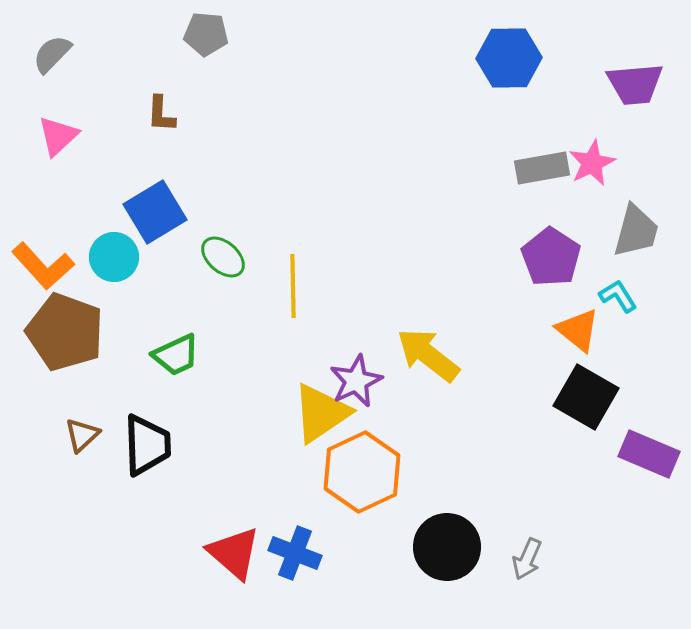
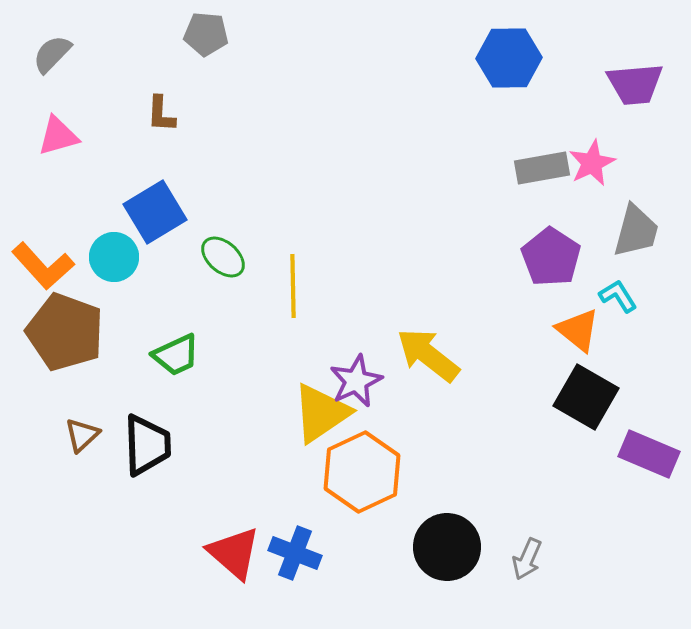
pink triangle: rotated 27 degrees clockwise
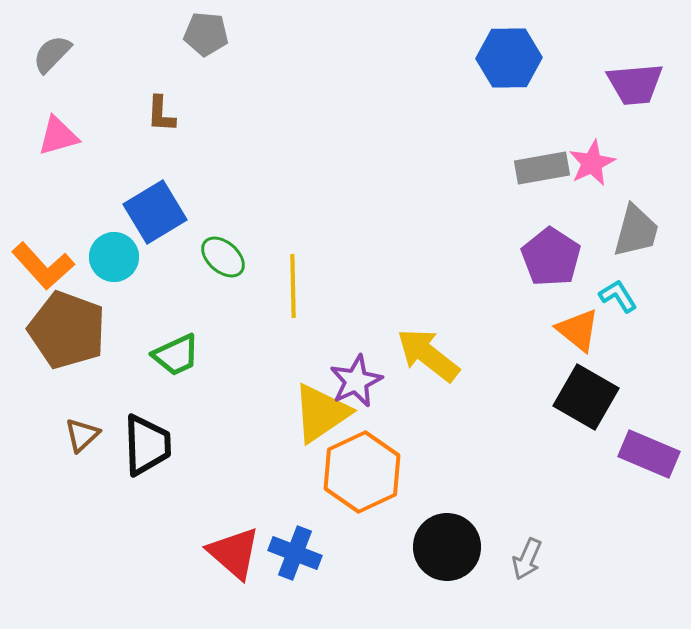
brown pentagon: moved 2 px right, 2 px up
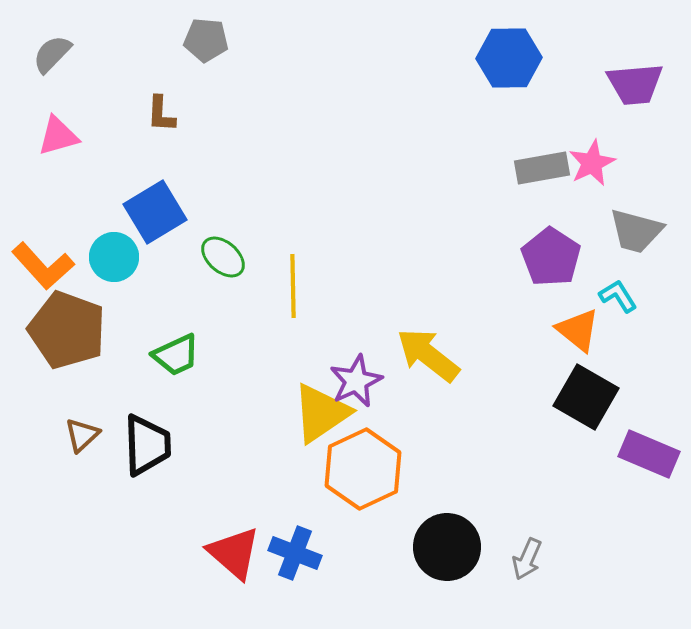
gray pentagon: moved 6 px down
gray trapezoid: rotated 90 degrees clockwise
orange hexagon: moved 1 px right, 3 px up
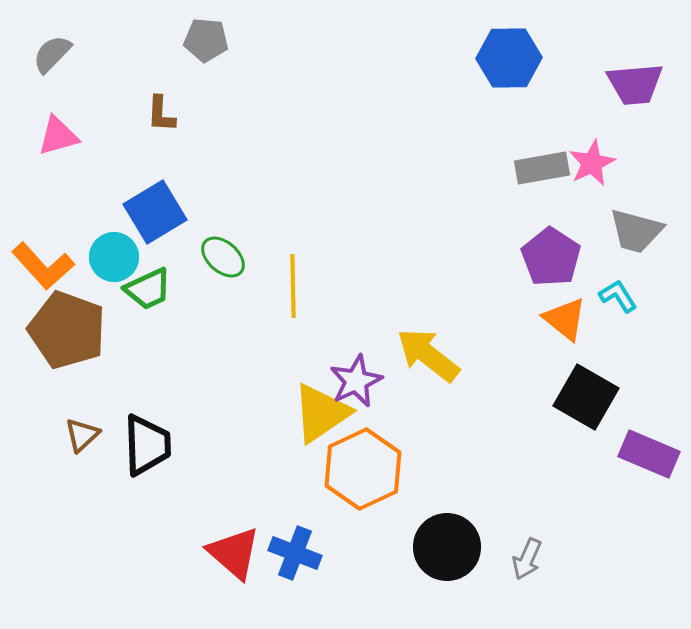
orange triangle: moved 13 px left, 11 px up
green trapezoid: moved 28 px left, 66 px up
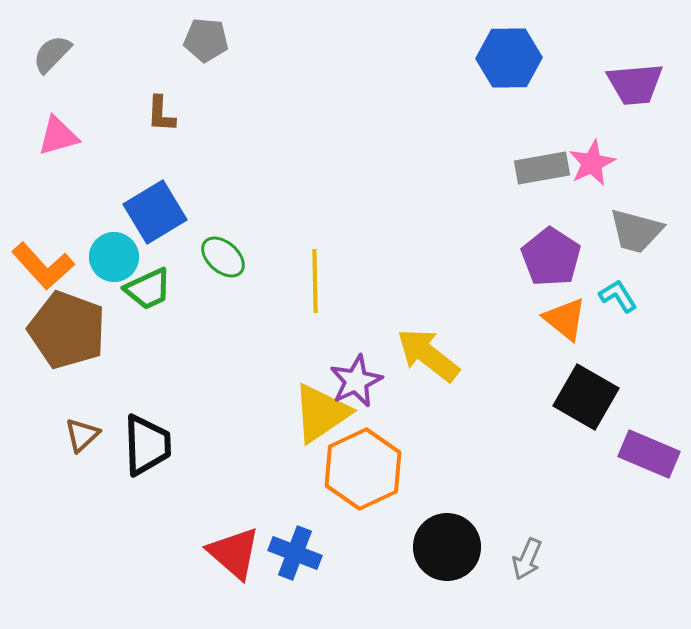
yellow line: moved 22 px right, 5 px up
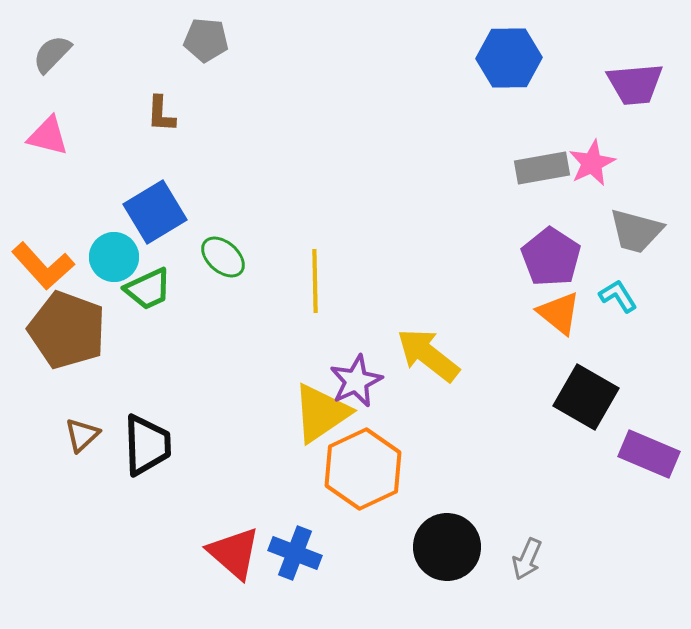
pink triangle: moved 10 px left; rotated 30 degrees clockwise
orange triangle: moved 6 px left, 6 px up
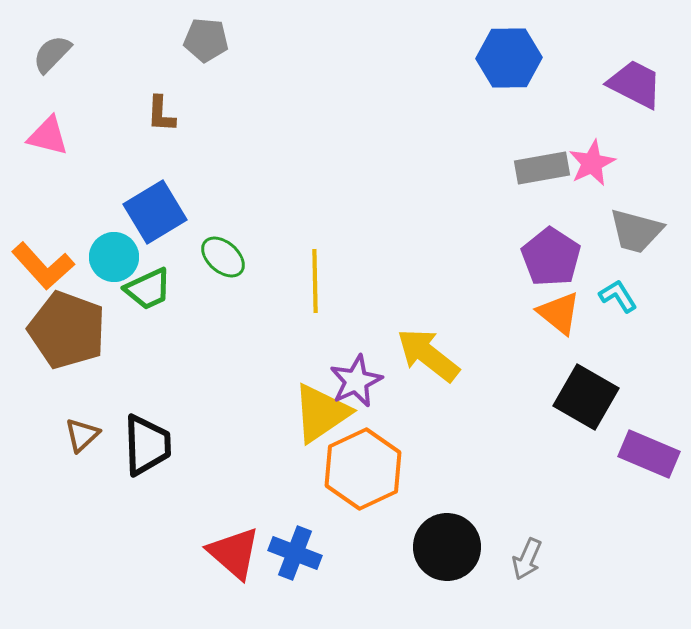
purple trapezoid: rotated 148 degrees counterclockwise
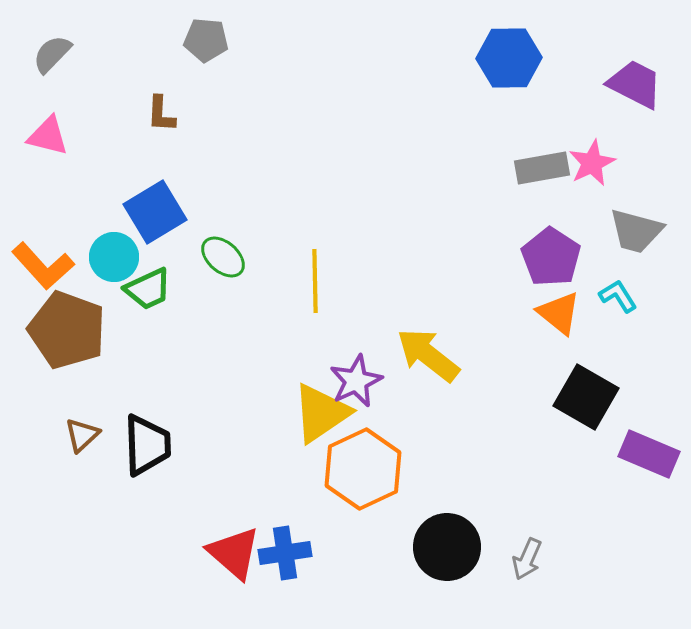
blue cross: moved 10 px left; rotated 30 degrees counterclockwise
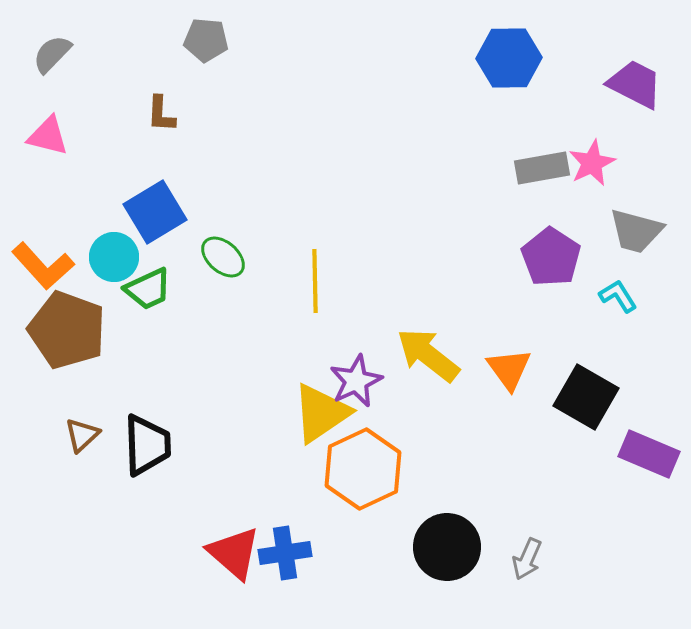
orange triangle: moved 50 px left, 56 px down; rotated 15 degrees clockwise
